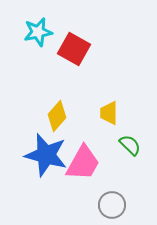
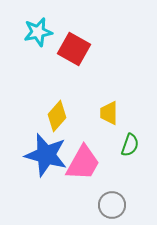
green semicircle: rotated 65 degrees clockwise
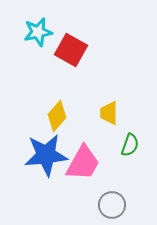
red square: moved 3 px left, 1 px down
blue star: rotated 21 degrees counterclockwise
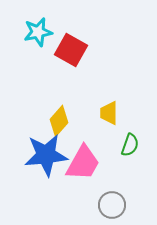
yellow diamond: moved 2 px right, 5 px down
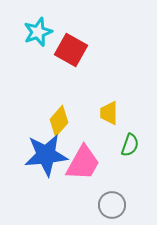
cyan star: rotated 8 degrees counterclockwise
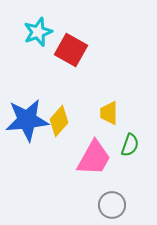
blue star: moved 19 px left, 35 px up
pink trapezoid: moved 11 px right, 5 px up
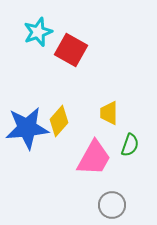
blue star: moved 8 px down
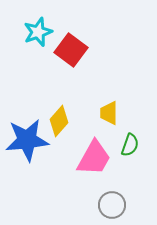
red square: rotated 8 degrees clockwise
blue star: moved 12 px down
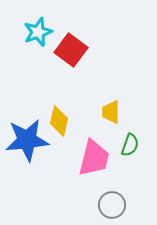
yellow trapezoid: moved 2 px right, 1 px up
yellow diamond: rotated 28 degrees counterclockwise
pink trapezoid: rotated 15 degrees counterclockwise
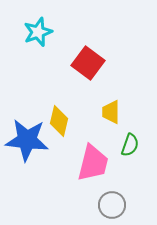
red square: moved 17 px right, 13 px down
blue star: rotated 12 degrees clockwise
pink trapezoid: moved 1 px left, 5 px down
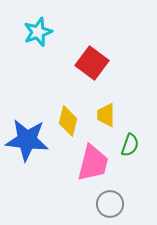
red square: moved 4 px right
yellow trapezoid: moved 5 px left, 3 px down
yellow diamond: moved 9 px right
gray circle: moved 2 px left, 1 px up
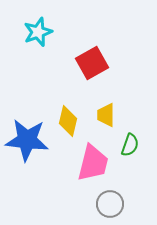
red square: rotated 24 degrees clockwise
